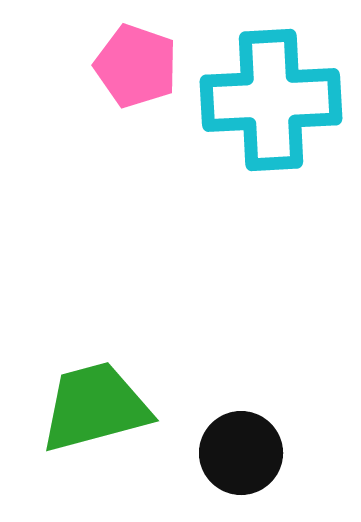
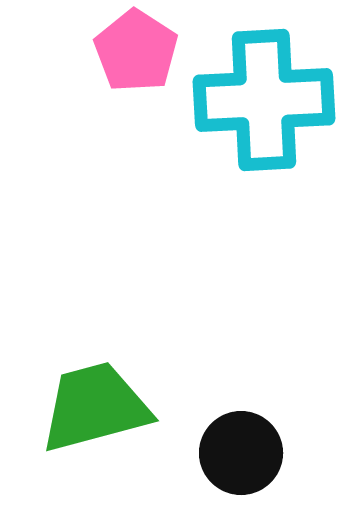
pink pentagon: moved 15 px up; rotated 14 degrees clockwise
cyan cross: moved 7 px left
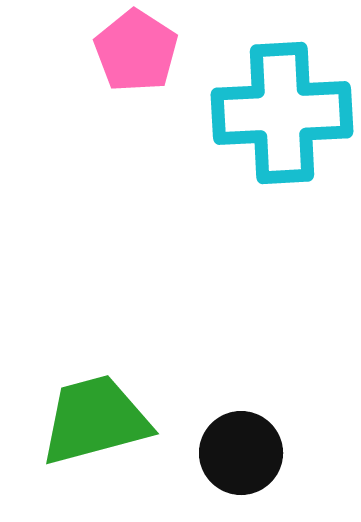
cyan cross: moved 18 px right, 13 px down
green trapezoid: moved 13 px down
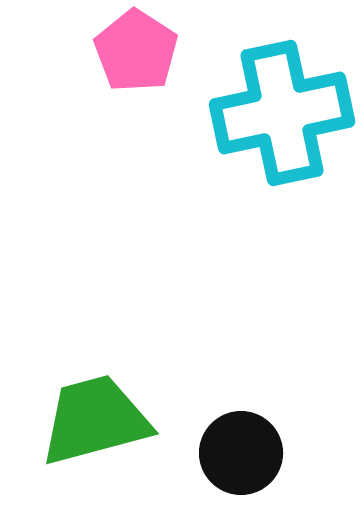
cyan cross: rotated 9 degrees counterclockwise
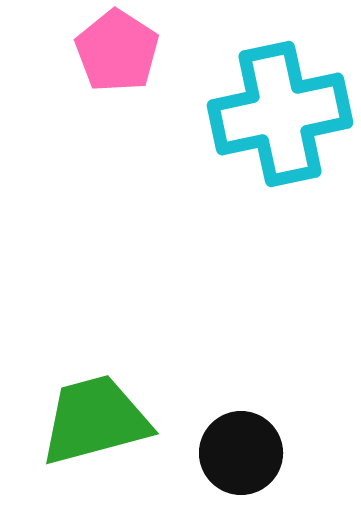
pink pentagon: moved 19 px left
cyan cross: moved 2 px left, 1 px down
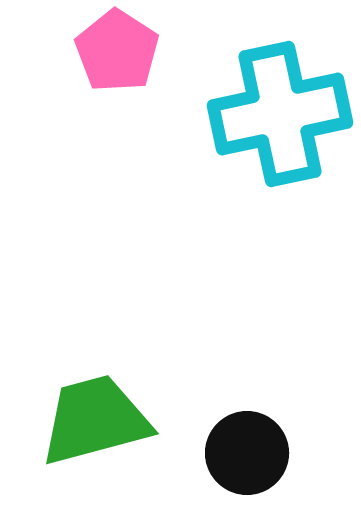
black circle: moved 6 px right
